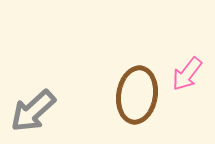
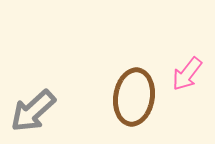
brown ellipse: moved 3 px left, 2 px down
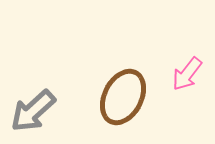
brown ellipse: moved 11 px left; rotated 18 degrees clockwise
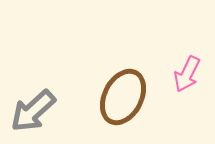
pink arrow: rotated 12 degrees counterclockwise
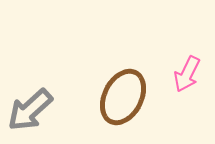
gray arrow: moved 3 px left, 1 px up
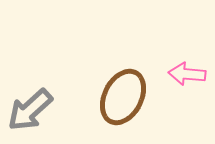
pink arrow: rotated 69 degrees clockwise
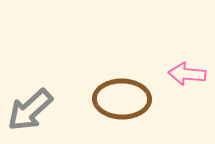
brown ellipse: moved 1 px left, 2 px down; rotated 64 degrees clockwise
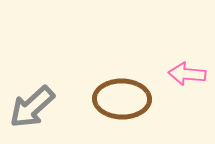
gray arrow: moved 2 px right, 3 px up
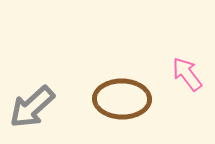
pink arrow: rotated 48 degrees clockwise
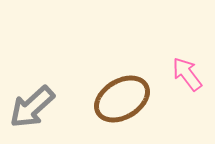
brown ellipse: rotated 32 degrees counterclockwise
